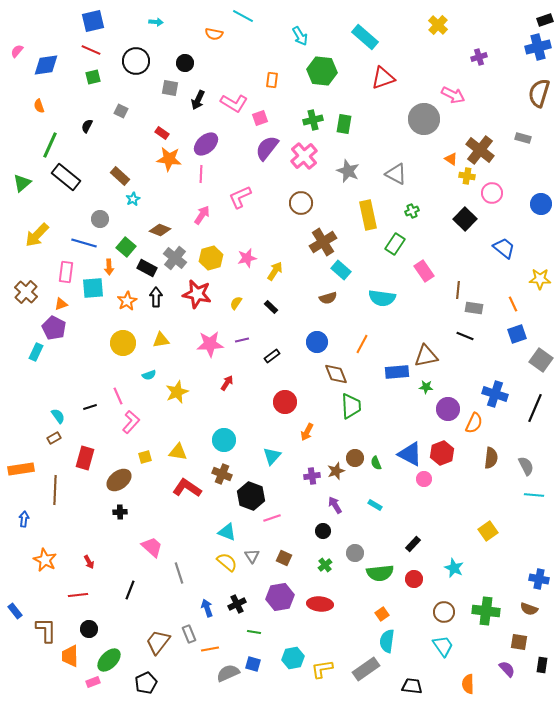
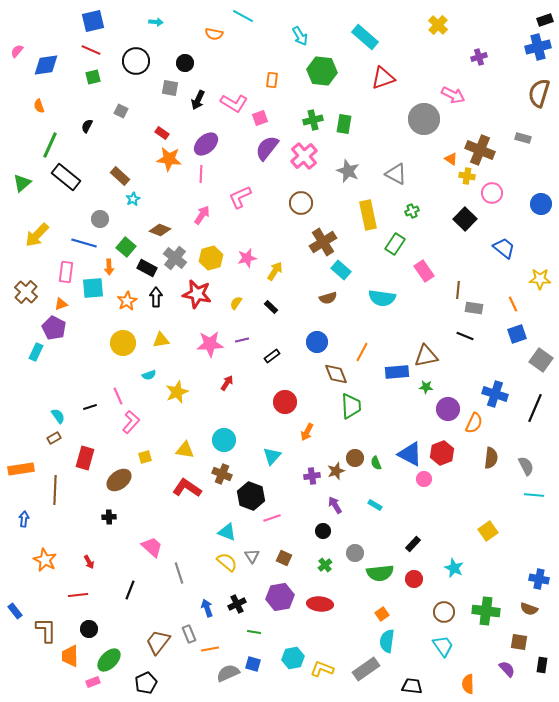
brown cross at (480, 150): rotated 16 degrees counterclockwise
orange line at (362, 344): moved 8 px down
yellow triangle at (178, 452): moved 7 px right, 2 px up
black cross at (120, 512): moved 11 px left, 5 px down
yellow L-shape at (322, 669): rotated 30 degrees clockwise
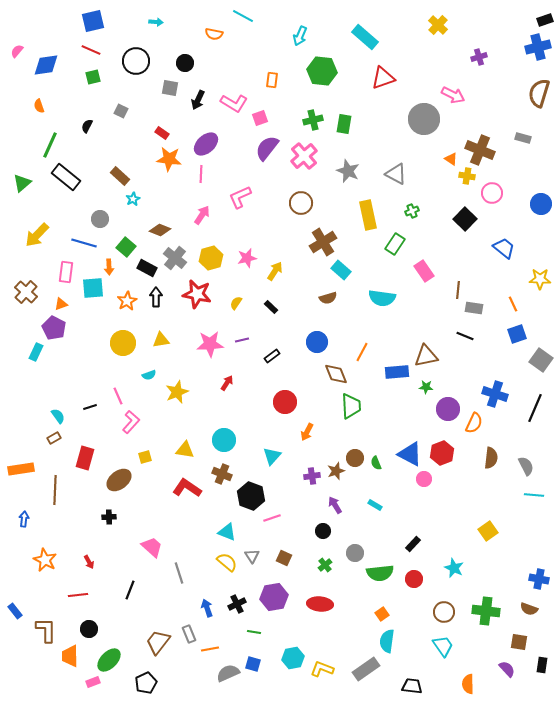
cyan arrow at (300, 36): rotated 54 degrees clockwise
purple hexagon at (280, 597): moved 6 px left
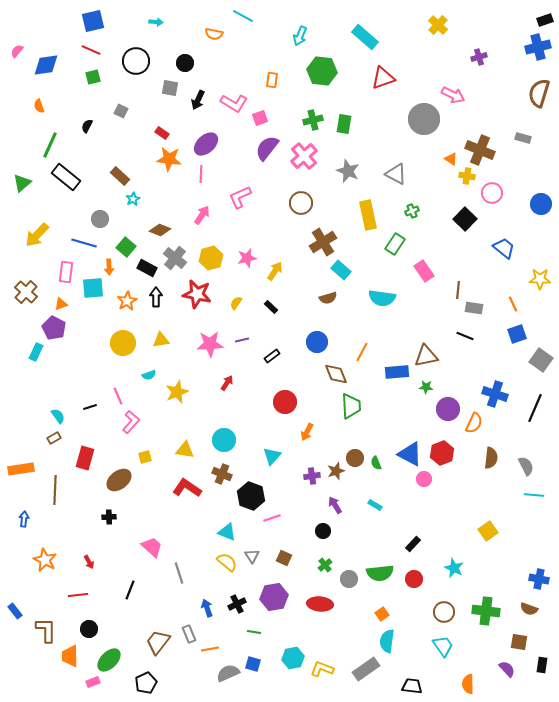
gray circle at (355, 553): moved 6 px left, 26 px down
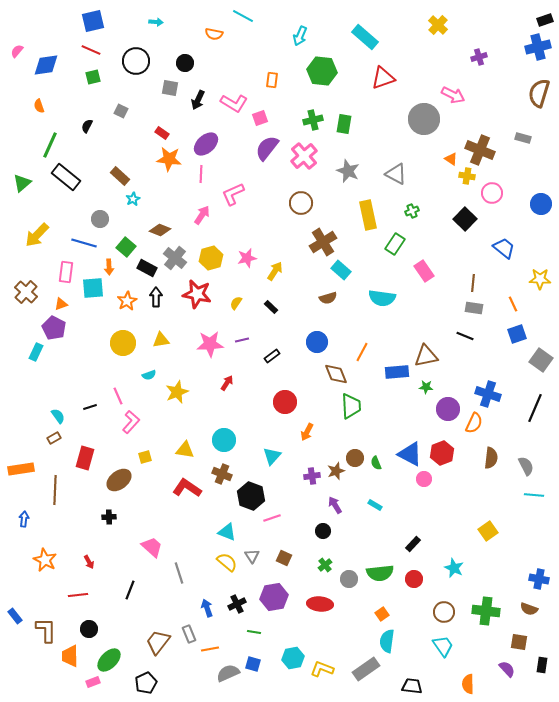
pink L-shape at (240, 197): moved 7 px left, 3 px up
brown line at (458, 290): moved 15 px right, 7 px up
blue cross at (495, 394): moved 7 px left
blue rectangle at (15, 611): moved 5 px down
